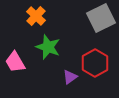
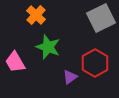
orange cross: moved 1 px up
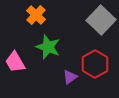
gray square: moved 2 px down; rotated 20 degrees counterclockwise
red hexagon: moved 1 px down
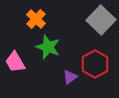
orange cross: moved 4 px down
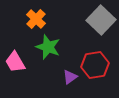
red hexagon: moved 1 px down; rotated 20 degrees clockwise
